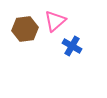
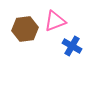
pink triangle: rotated 20 degrees clockwise
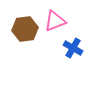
blue cross: moved 1 px right, 2 px down
